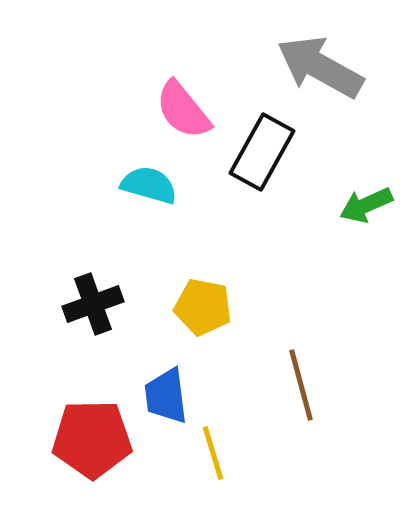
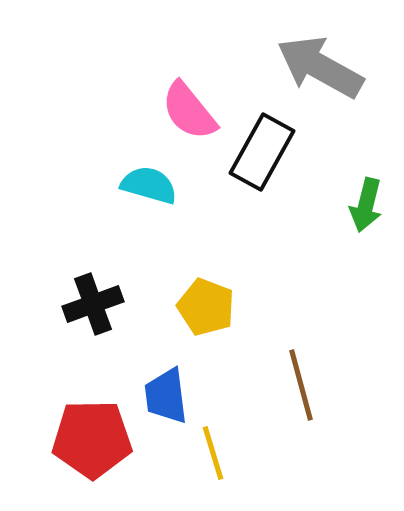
pink semicircle: moved 6 px right, 1 px down
green arrow: rotated 52 degrees counterclockwise
yellow pentagon: moved 3 px right; rotated 10 degrees clockwise
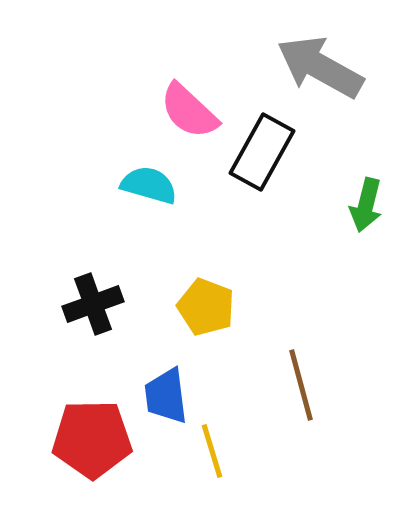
pink semicircle: rotated 8 degrees counterclockwise
yellow line: moved 1 px left, 2 px up
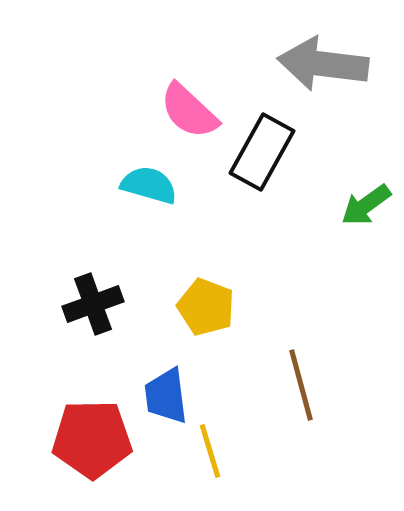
gray arrow: moved 3 px right, 3 px up; rotated 22 degrees counterclockwise
green arrow: rotated 40 degrees clockwise
yellow line: moved 2 px left
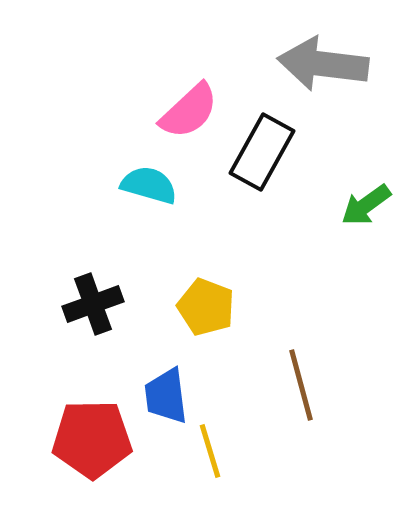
pink semicircle: rotated 86 degrees counterclockwise
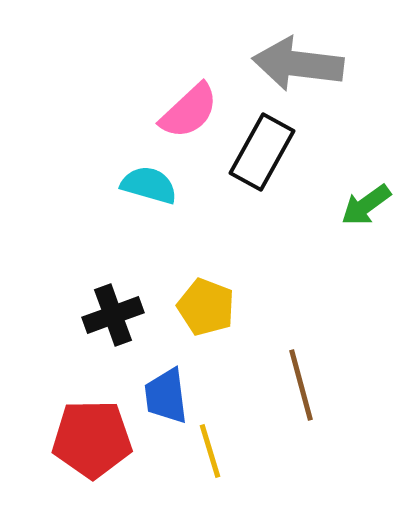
gray arrow: moved 25 px left
black cross: moved 20 px right, 11 px down
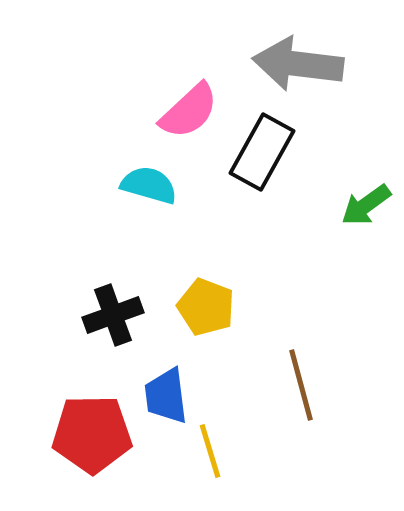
red pentagon: moved 5 px up
